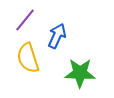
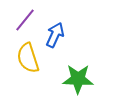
blue arrow: moved 2 px left, 1 px up
green star: moved 2 px left, 6 px down
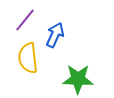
yellow semicircle: rotated 12 degrees clockwise
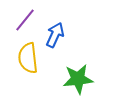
green star: rotated 8 degrees counterclockwise
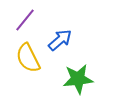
blue arrow: moved 5 px right, 5 px down; rotated 25 degrees clockwise
yellow semicircle: rotated 20 degrees counterclockwise
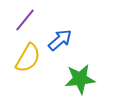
yellow semicircle: rotated 124 degrees counterclockwise
green star: moved 2 px right
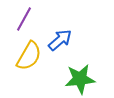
purple line: moved 1 px left, 1 px up; rotated 10 degrees counterclockwise
yellow semicircle: moved 1 px right, 2 px up
